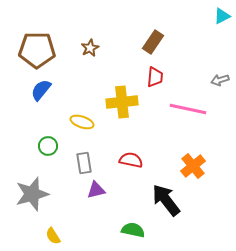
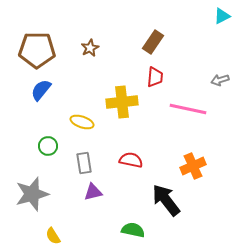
orange cross: rotated 15 degrees clockwise
purple triangle: moved 3 px left, 2 px down
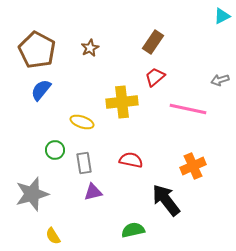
brown pentagon: rotated 27 degrees clockwise
red trapezoid: rotated 135 degrees counterclockwise
green circle: moved 7 px right, 4 px down
green semicircle: rotated 25 degrees counterclockwise
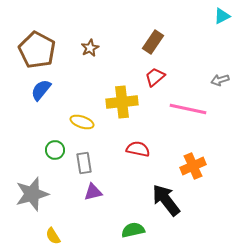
red semicircle: moved 7 px right, 11 px up
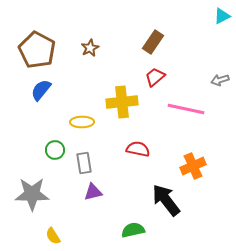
pink line: moved 2 px left
yellow ellipse: rotated 20 degrees counterclockwise
gray star: rotated 16 degrees clockwise
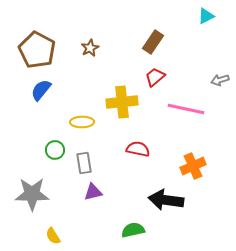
cyan triangle: moved 16 px left
black arrow: rotated 44 degrees counterclockwise
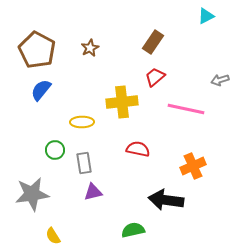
gray star: rotated 8 degrees counterclockwise
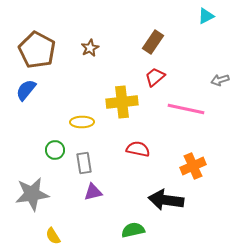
blue semicircle: moved 15 px left
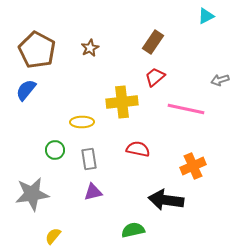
gray rectangle: moved 5 px right, 4 px up
yellow semicircle: rotated 72 degrees clockwise
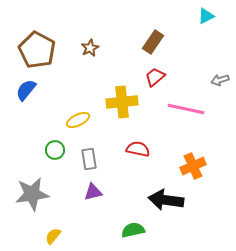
yellow ellipse: moved 4 px left, 2 px up; rotated 25 degrees counterclockwise
